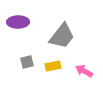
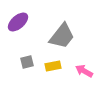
purple ellipse: rotated 40 degrees counterclockwise
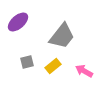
yellow rectangle: rotated 28 degrees counterclockwise
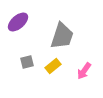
gray trapezoid: rotated 20 degrees counterclockwise
pink arrow: rotated 84 degrees counterclockwise
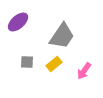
gray trapezoid: rotated 16 degrees clockwise
gray square: rotated 16 degrees clockwise
yellow rectangle: moved 1 px right, 2 px up
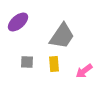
yellow rectangle: rotated 56 degrees counterclockwise
pink arrow: rotated 18 degrees clockwise
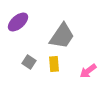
gray square: moved 2 px right; rotated 32 degrees clockwise
pink arrow: moved 4 px right
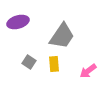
purple ellipse: rotated 25 degrees clockwise
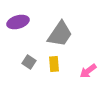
gray trapezoid: moved 2 px left, 2 px up
